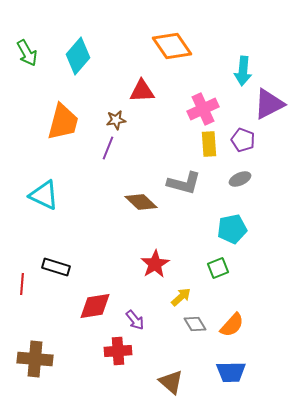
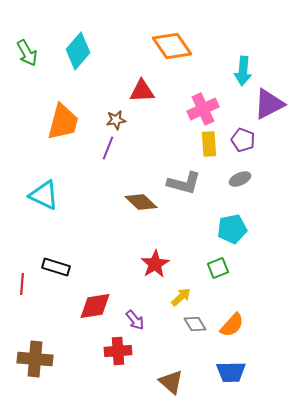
cyan diamond: moved 5 px up
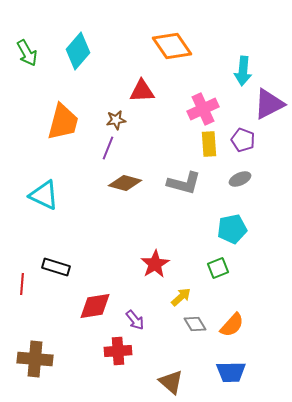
brown diamond: moved 16 px left, 19 px up; rotated 28 degrees counterclockwise
